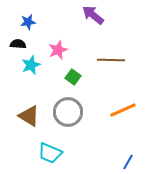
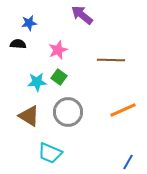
purple arrow: moved 11 px left
blue star: moved 1 px right, 1 px down
cyan star: moved 6 px right, 17 px down; rotated 18 degrees clockwise
green square: moved 14 px left
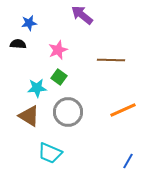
cyan star: moved 6 px down
blue line: moved 1 px up
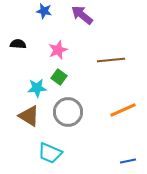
blue star: moved 15 px right, 12 px up; rotated 21 degrees clockwise
brown line: rotated 8 degrees counterclockwise
blue line: rotated 49 degrees clockwise
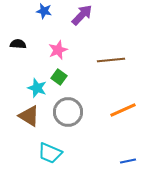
purple arrow: rotated 95 degrees clockwise
cyan star: rotated 24 degrees clockwise
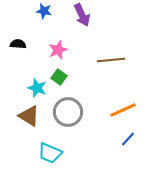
purple arrow: rotated 110 degrees clockwise
blue line: moved 22 px up; rotated 35 degrees counterclockwise
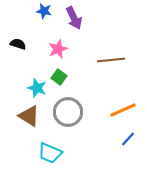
purple arrow: moved 8 px left, 3 px down
black semicircle: rotated 14 degrees clockwise
pink star: moved 1 px up
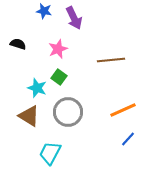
cyan trapezoid: rotated 95 degrees clockwise
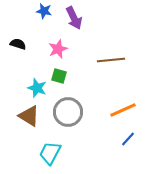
green square: moved 1 px up; rotated 21 degrees counterclockwise
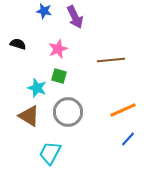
purple arrow: moved 1 px right, 1 px up
